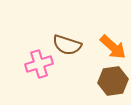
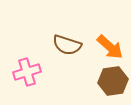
orange arrow: moved 3 px left
pink cross: moved 12 px left, 8 px down
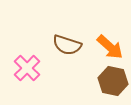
pink cross: moved 4 px up; rotated 28 degrees counterclockwise
brown hexagon: rotated 20 degrees clockwise
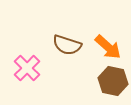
orange arrow: moved 2 px left
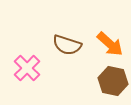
orange arrow: moved 2 px right, 3 px up
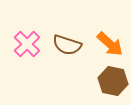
pink cross: moved 24 px up
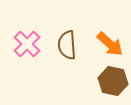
brown semicircle: rotated 68 degrees clockwise
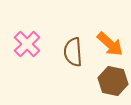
brown semicircle: moved 6 px right, 7 px down
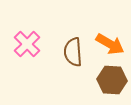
orange arrow: rotated 12 degrees counterclockwise
brown hexagon: moved 1 px left, 1 px up; rotated 8 degrees counterclockwise
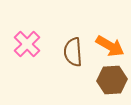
orange arrow: moved 2 px down
brown hexagon: rotated 8 degrees counterclockwise
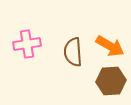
pink cross: rotated 36 degrees clockwise
brown hexagon: moved 1 px left, 1 px down
